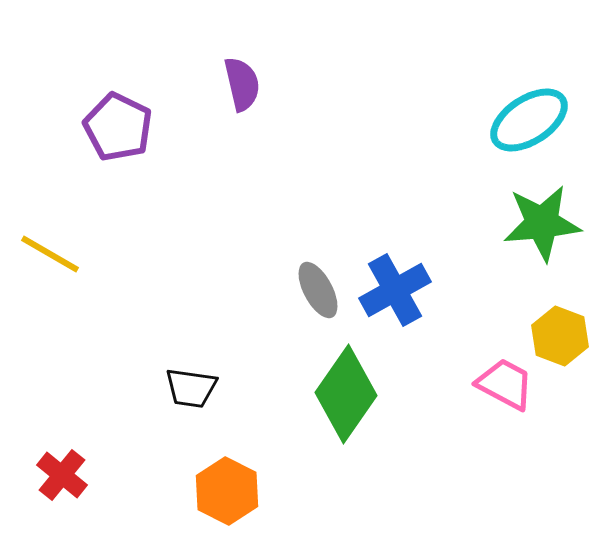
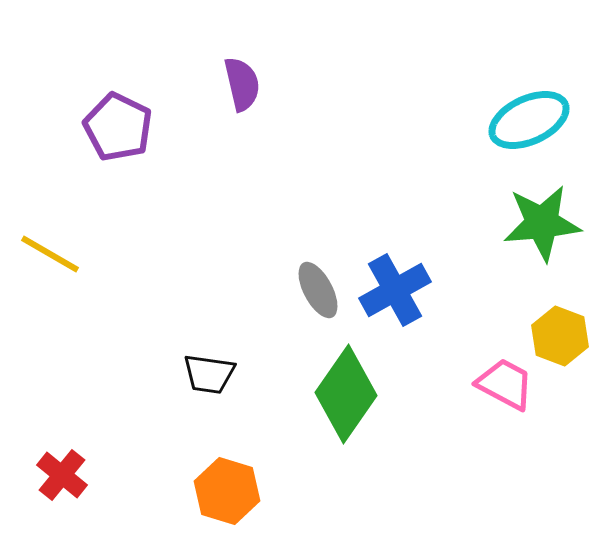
cyan ellipse: rotated 8 degrees clockwise
black trapezoid: moved 18 px right, 14 px up
orange hexagon: rotated 10 degrees counterclockwise
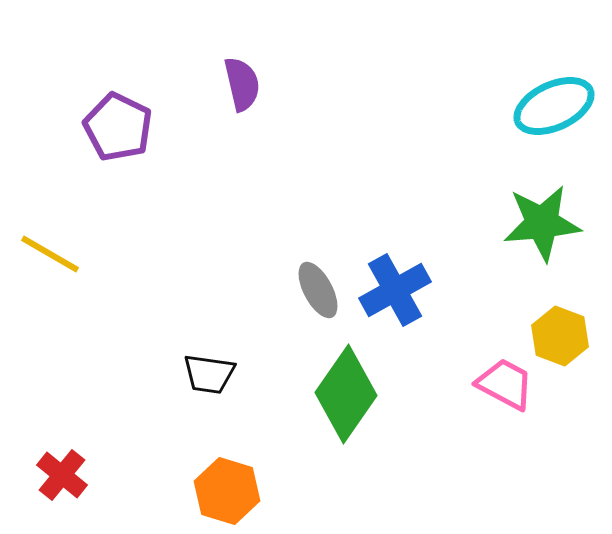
cyan ellipse: moved 25 px right, 14 px up
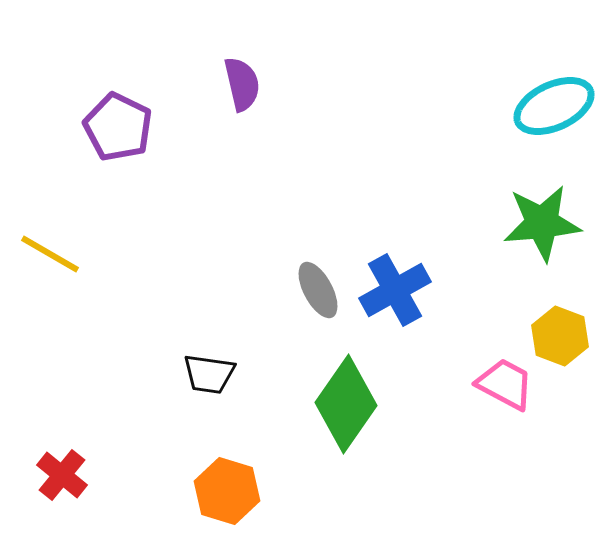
green diamond: moved 10 px down
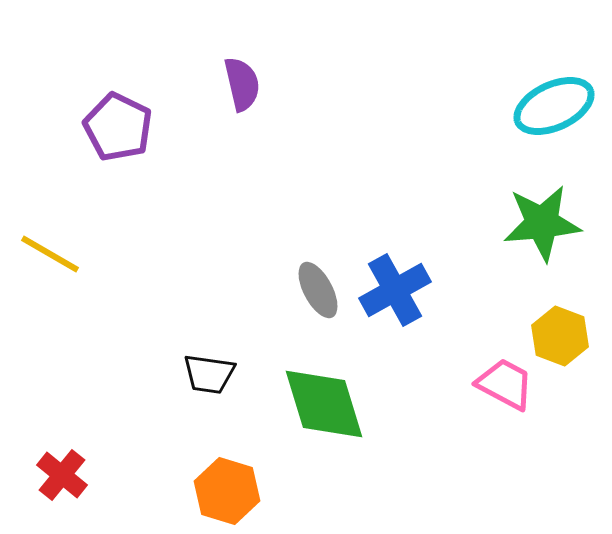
green diamond: moved 22 px left; rotated 52 degrees counterclockwise
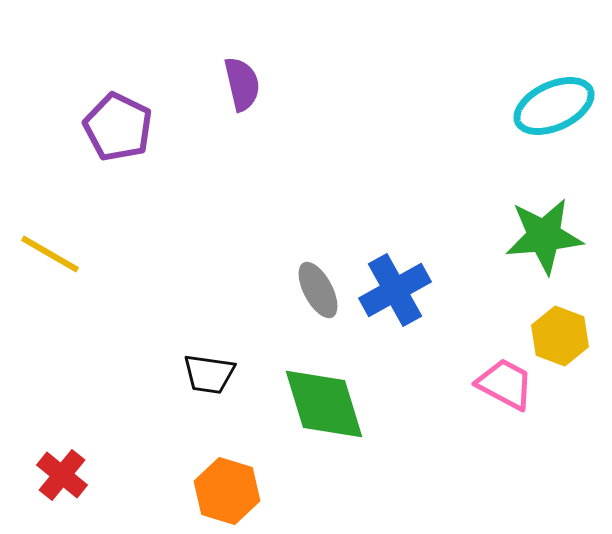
green star: moved 2 px right, 13 px down
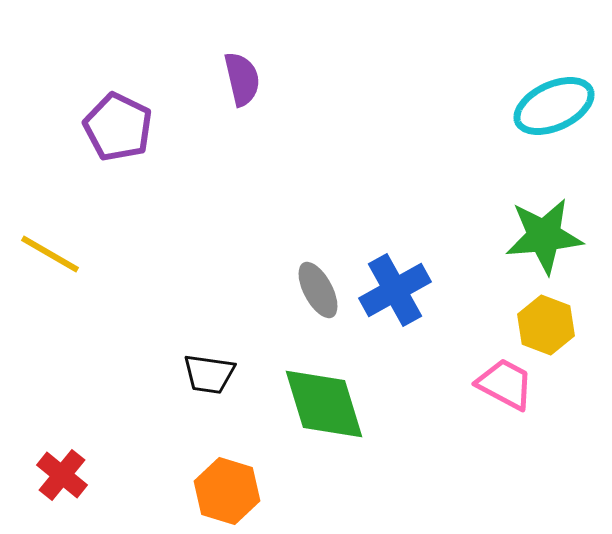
purple semicircle: moved 5 px up
yellow hexagon: moved 14 px left, 11 px up
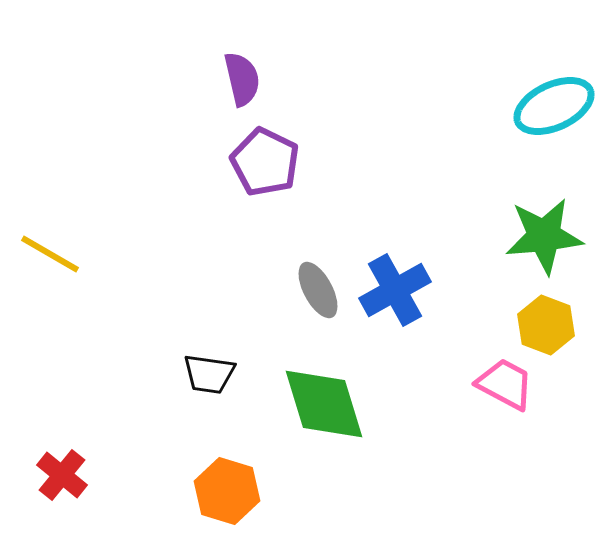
purple pentagon: moved 147 px right, 35 px down
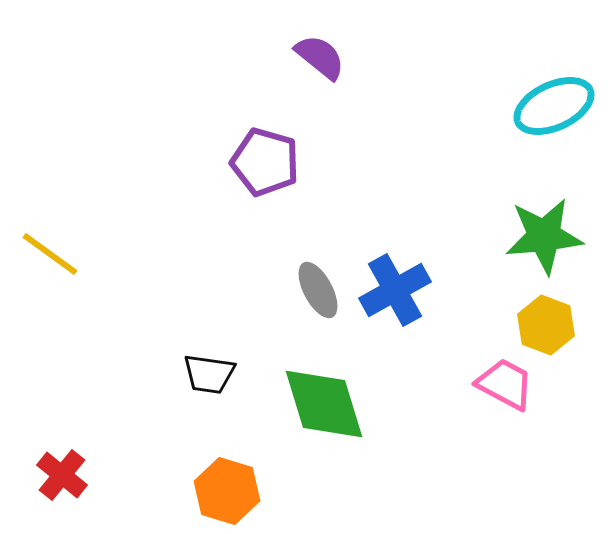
purple semicircle: moved 78 px right, 22 px up; rotated 38 degrees counterclockwise
purple pentagon: rotated 10 degrees counterclockwise
yellow line: rotated 6 degrees clockwise
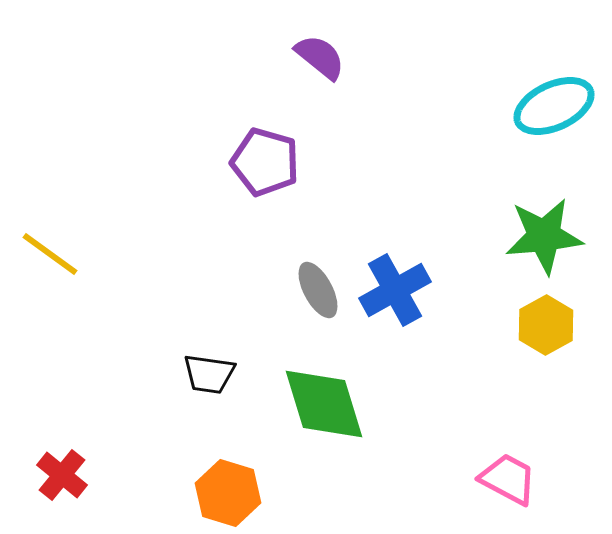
yellow hexagon: rotated 10 degrees clockwise
pink trapezoid: moved 3 px right, 95 px down
orange hexagon: moved 1 px right, 2 px down
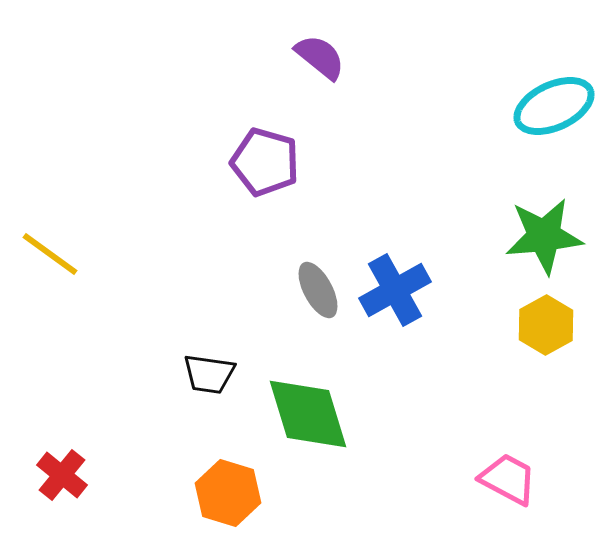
green diamond: moved 16 px left, 10 px down
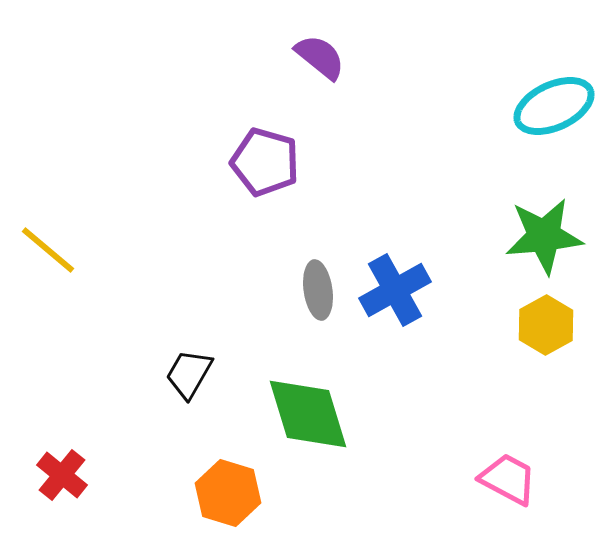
yellow line: moved 2 px left, 4 px up; rotated 4 degrees clockwise
gray ellipse: rotated 20 degrees clockwise
black trapezoid: moved 20 px left; rotated 112 degrees clockwise
